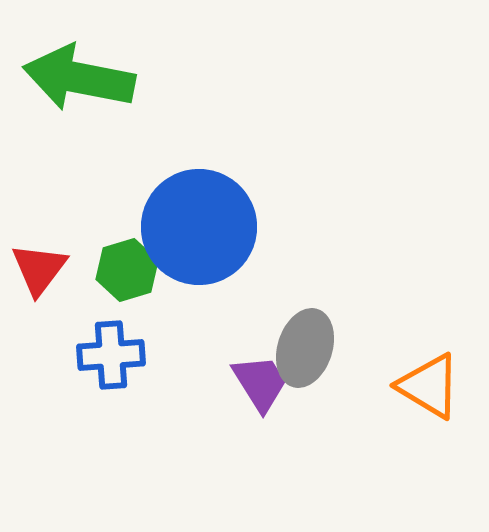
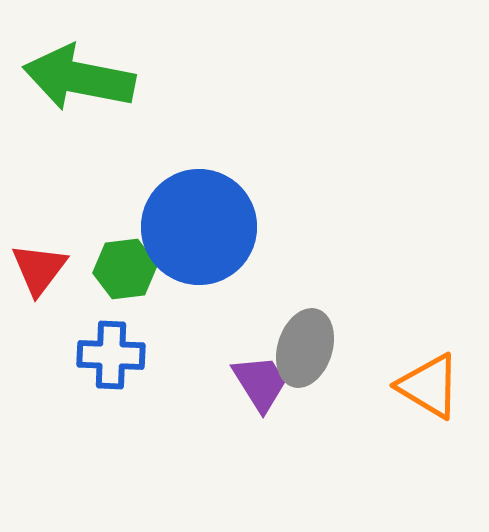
green hexagon: moved 2 px left, 1 px up; rotated 10 degrees clockwise
blue cross: rotated 6 degrees clockwise
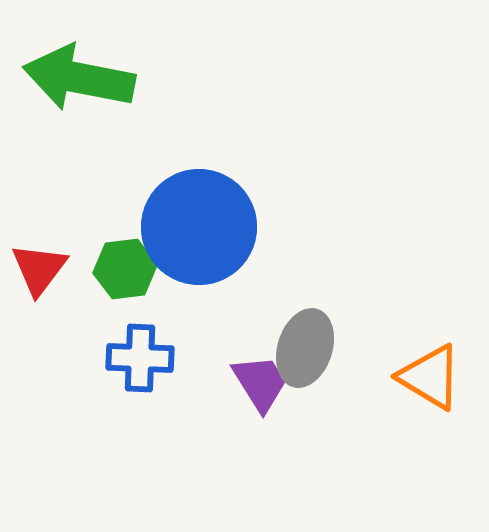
blue cross: moved 29 px right, 3 px down
orange triangle: moved 1 px right, 9 px up
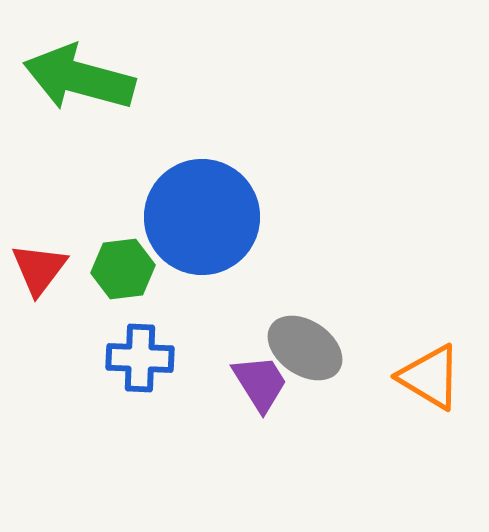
green arrow: rotated 4 degrees clockwise
blue circle: moved 3 px right, 10 px up
green hexagon: moved 2 px left
gray ellipse: rotated 74 degrees counterclockwise
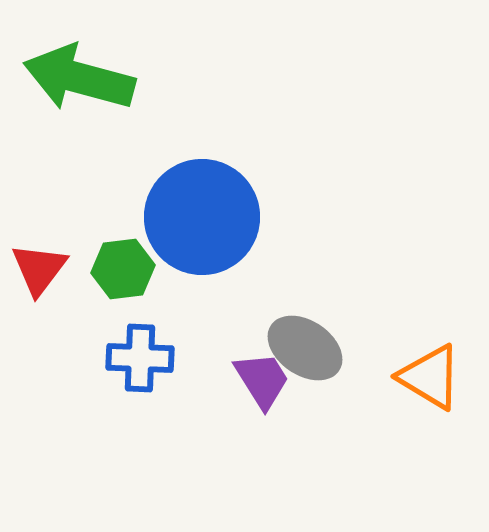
purple trapezoid: moved 2 px right, 3 px up
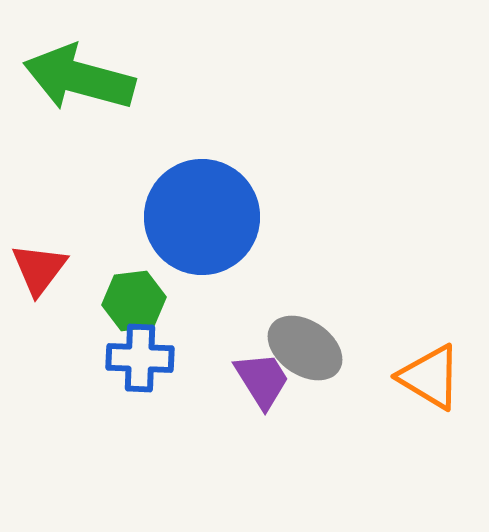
green hexagon: moved 11 px right, 32 px down
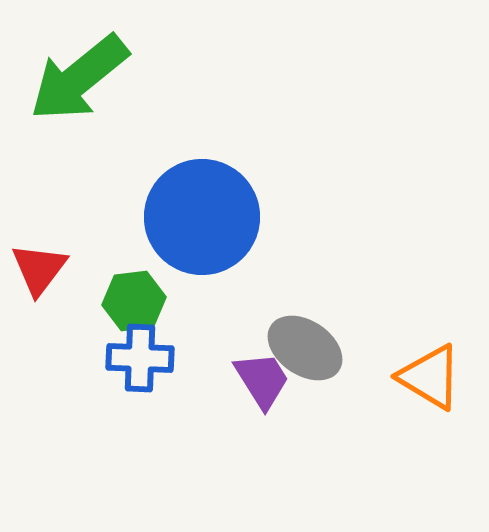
green arrow: rotated 54 degrees counterclockwise
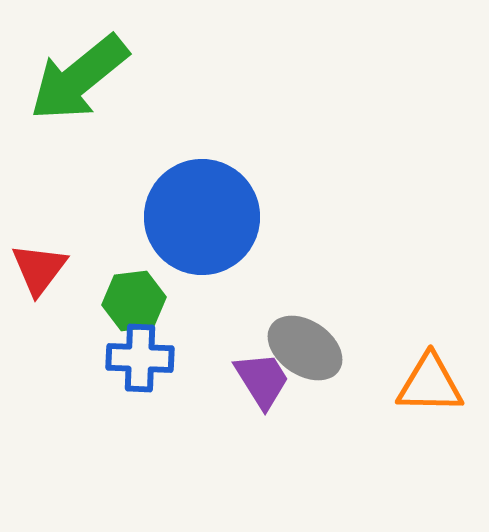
orange triangle: moved 7 px down; rotated 30 degrees counterclockwise
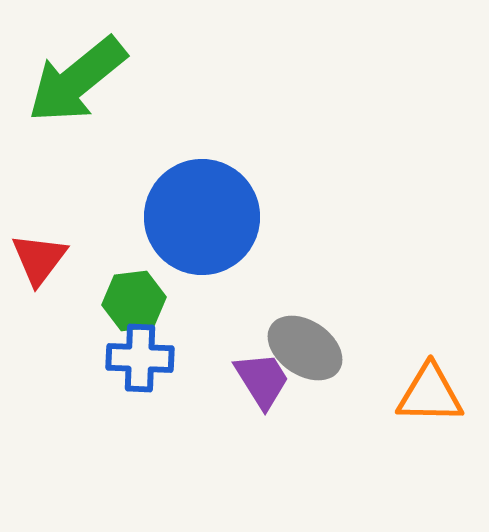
green arrow: moved 2 px left, 2 px down
red triangle: moved 10 px up
orange triangle: moved 10 px down
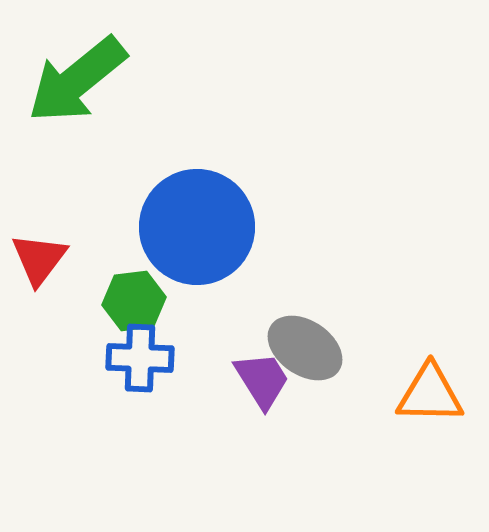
blue circle: moved 5 px left, 10 px down
